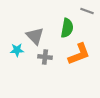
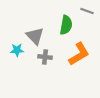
green semicircle: moved 1 px left, 3 px up
orange L-shape: rotated 10 degrees counterclockwise
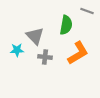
orange L-shape: moved 1 px left, 1 px up
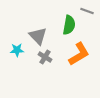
green semicircle: moved 3 px right
gray triangle: moved 3 px right
orange L-shape: moved 1 px right, 1 px down
gray cross: rotated 24 degrees clockwise
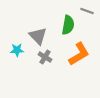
green semicircle: moved 1 px left
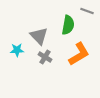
gray triangle: moved 1 px right
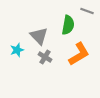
cyan star: rotated 16 degrees counterclockwise
